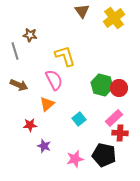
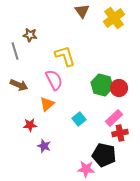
red cross: rotated 14 degrees counterclockwise
pink star: moved 11 px right, 10 px down; rotated 18 degrees clockwise
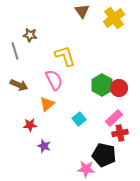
green hexagon: rotated 15 degrees clockwise
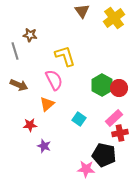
cyan square: rotated 16 degrees counterclockwise
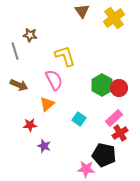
red cross: rotated 21 degrees counterclockwise
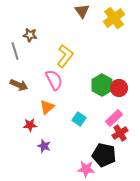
yellow L-shape: rotated 55 degrees clockwise
orange triangle: moved 3 px down
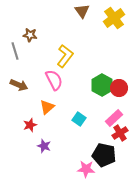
red star: rotated 16 degrees counterclockwise
